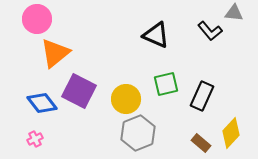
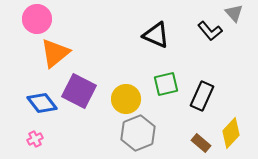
gray triangle: rotated 42 degrees clockwise
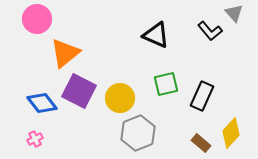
orange triangle: moved 10 px right
yellow circle: moved 6 px left, 1 px up
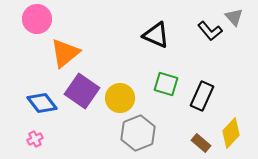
gray triangle: moved 4 px down
green square: rotated 30 degrees clockwise
purple square: moved 3 px right; rotated 8 degrees clockwise
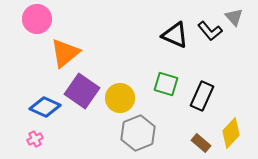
black triangle: moved 19 px right
blue diamond: moved 3 px right, 4 px down; rotated 28 degrees counterclockwise
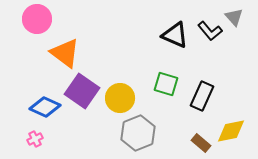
orange triangle: rotated 44 degrees counterclockwise
yellow diamond: moved 2 px up; rotated 36 degrees clockwise
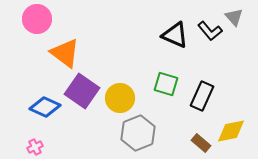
pink cross: moved 8 px down
